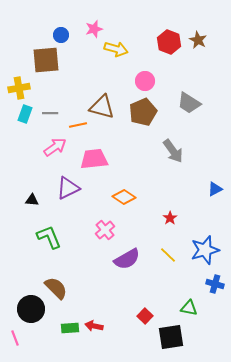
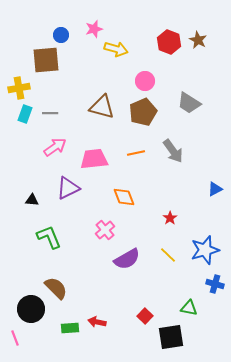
orange line: moved 58 px right, 28 px down
orange diamond: rotated 35 degrees clockwise
red arrow: moved 3 px right, 4 px up
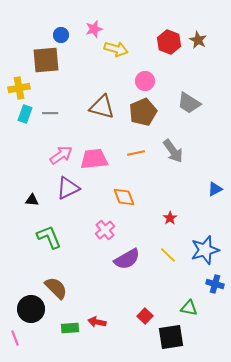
pink arrow: moved 6 px right, 8 px down
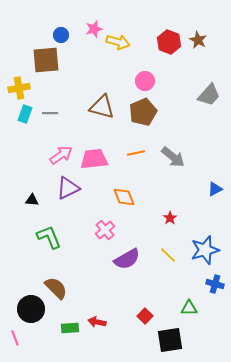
yellow arrow: moved 2 px right, 7 px up
gray trapezoid: moved 20 px right, 8 px up; rotated 80 degrees counterclockwise
gray arrow: moved 6 px down; rotated 15 degrees counterclockwise
green triangle: rotated 12 degrees counterclockwise
black square: moved 1 px left, 3 px down
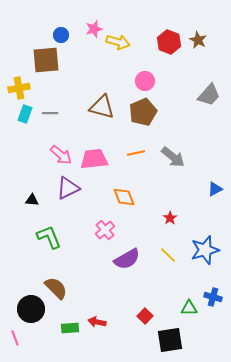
pink arrow: rotated 75 degrees clockwise
blue cross: moved 2 px left, 13 px down
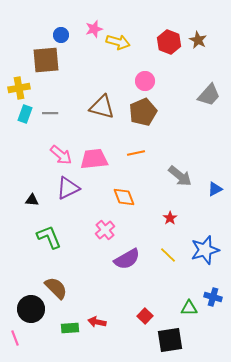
gray arrow: moved 7 px right, 19 px down
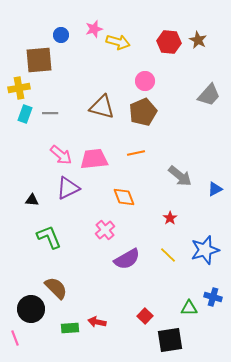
red hexagon: rotated 15 degrees counterclockwise
brown square: moved 7 px left
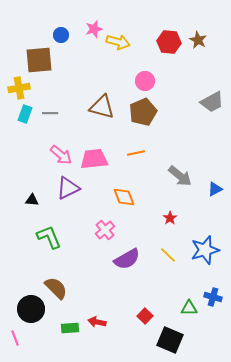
gray trapezoid: moved 3 px right, 7 px down; rotated 20 degrees clockwise
black square: rotated 32 degrees clockwise
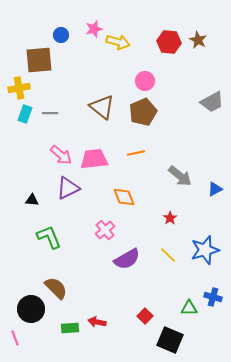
brown triangle: rotated 24 degrees clockwise
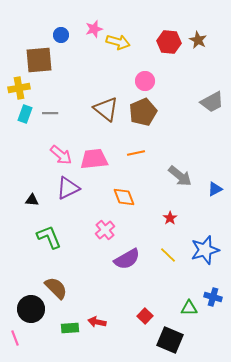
brown triangle: moved 4 px right, 2 px down
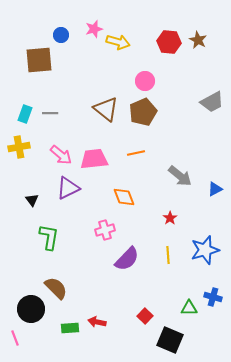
yellow cross: moved 59 px down
black triangle: rotated 48 degrees clockwise
pink cross: rotated 24 degrees clockwise
green L-shape: rotated 32 degrees clockwise
yellow line: rotated 42 degrees clockwise
purple semicircle: rotated 16 degrees counterclockwise
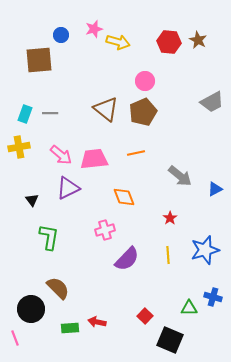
brown semicircle: moved 2 px right
